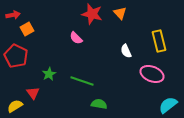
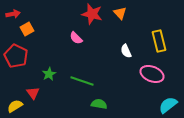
red arrow: moved 1 px up
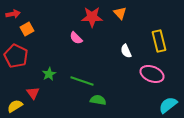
red star: moved 3 px down; rotated 15 degrees counterclockwise
green semicircle: moved 1 px left, 4 px up
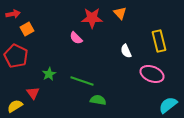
red star: moved 1 px down
